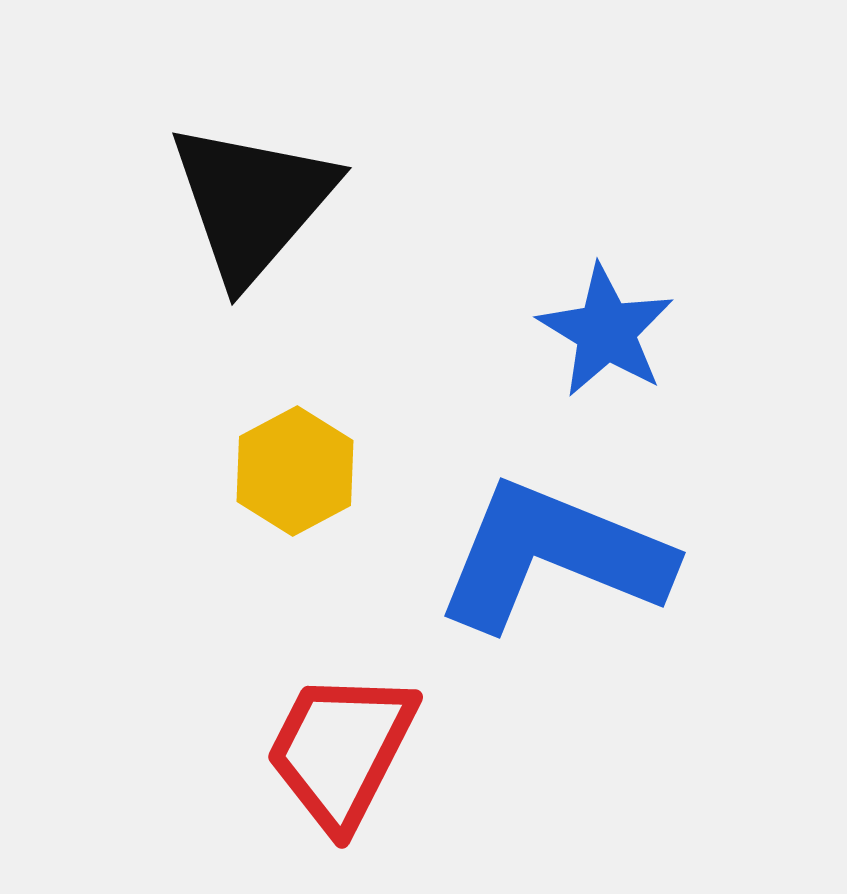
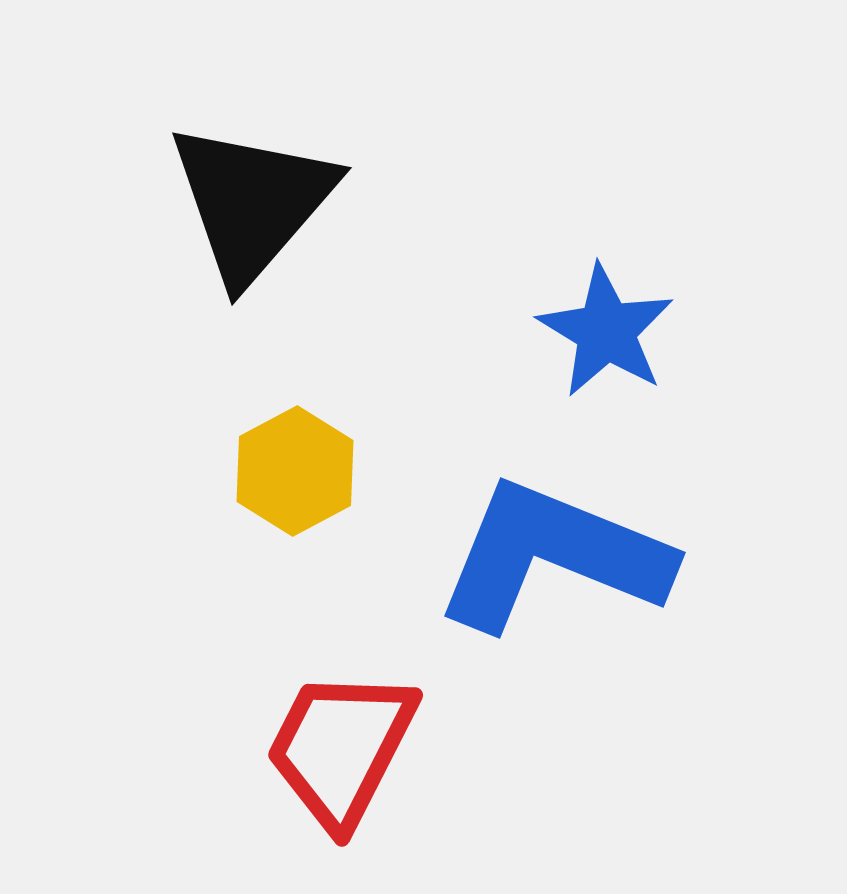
red trapezoid: moved 2 px up
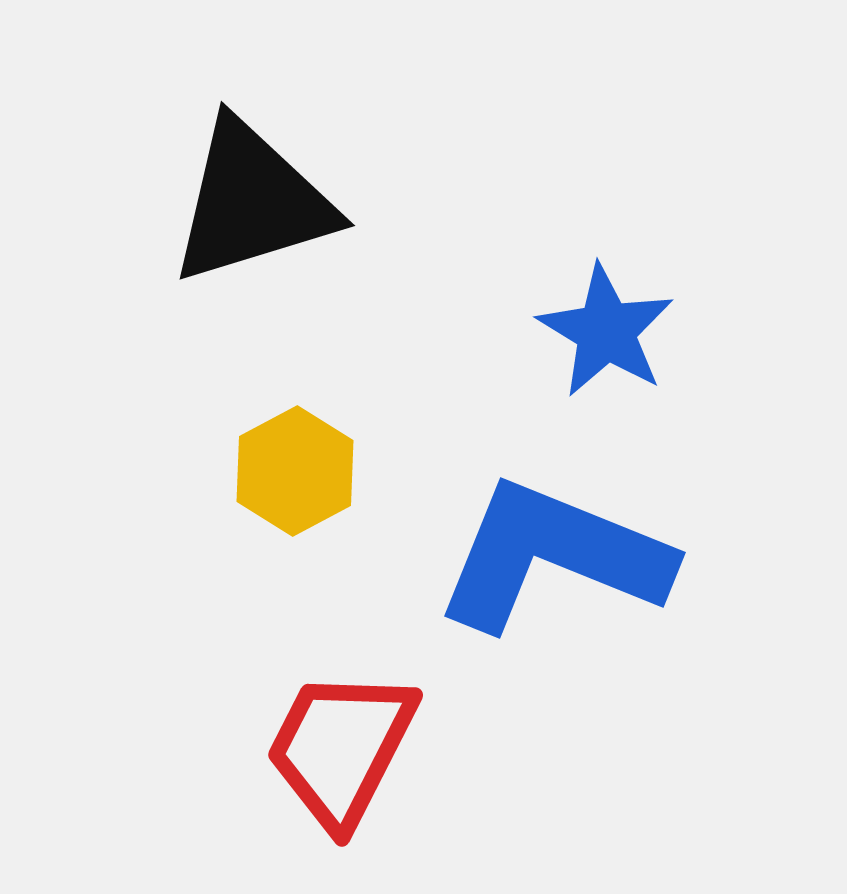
black triangle: rotated 32 degrees clockwise
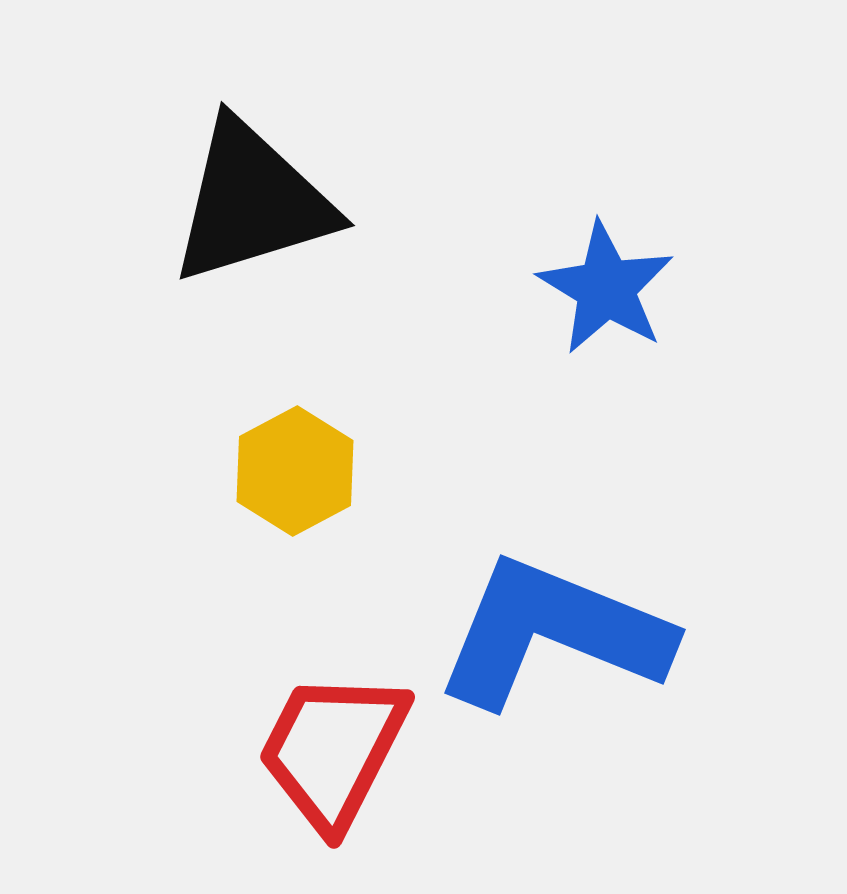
blue star: moved 43 px up
blue L-shape: moved 77 px down
red trapezoid: moved 8 px left, 2 px down
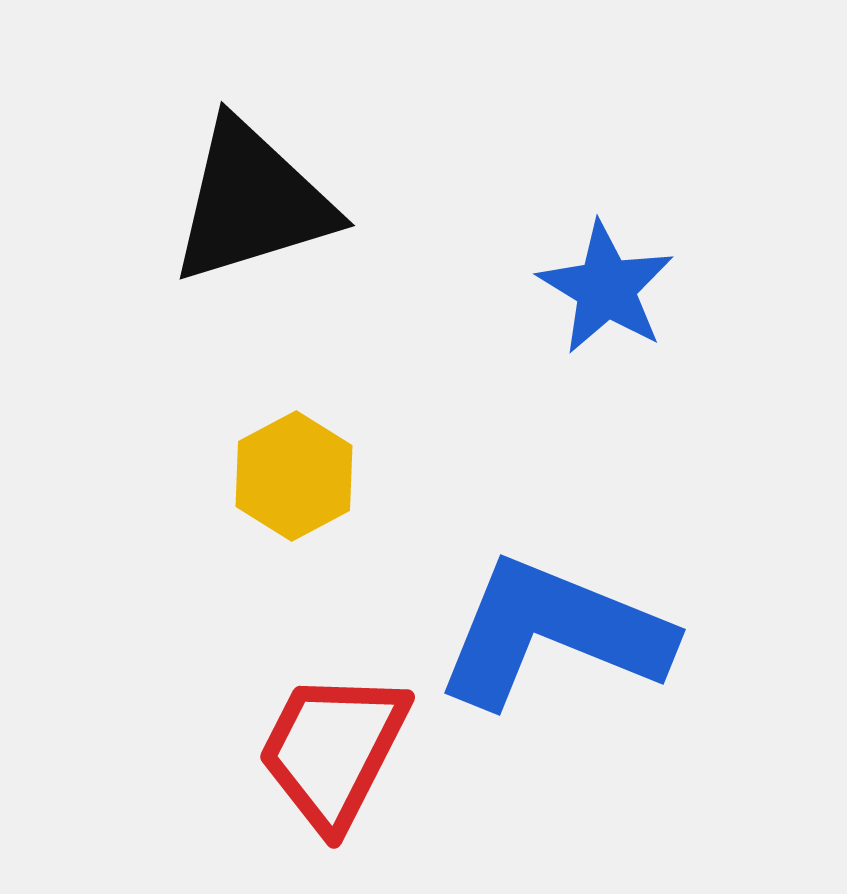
yellow hexagon: moved 1 px left, 5 px down
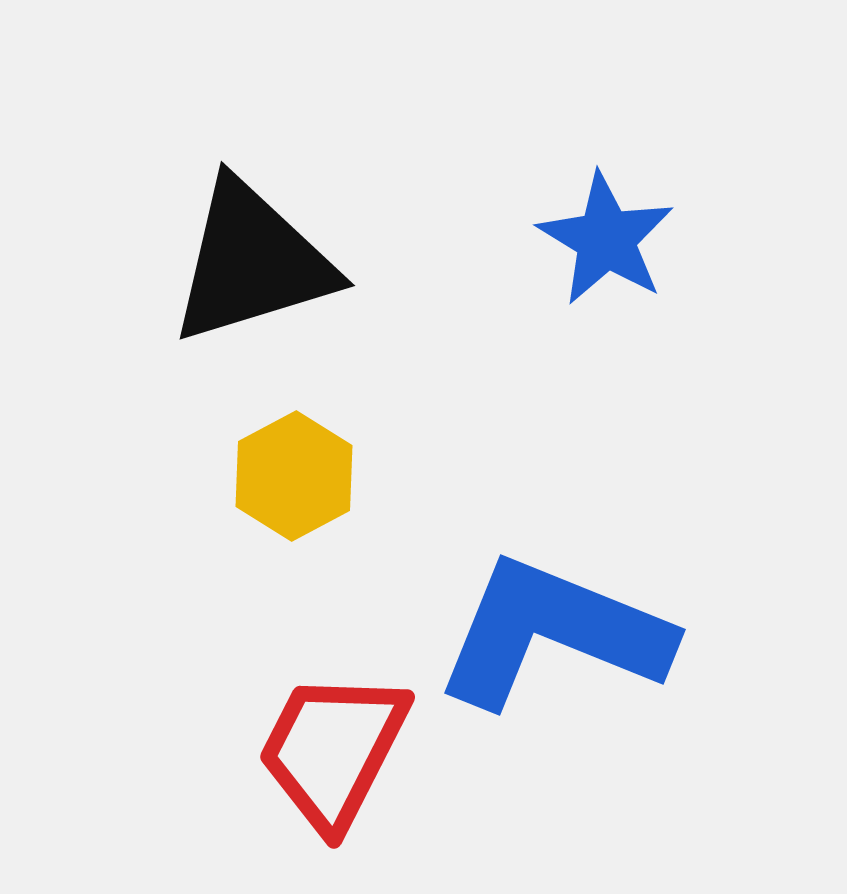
black triangle: moved 60 px down
blue star: moved 49 px up
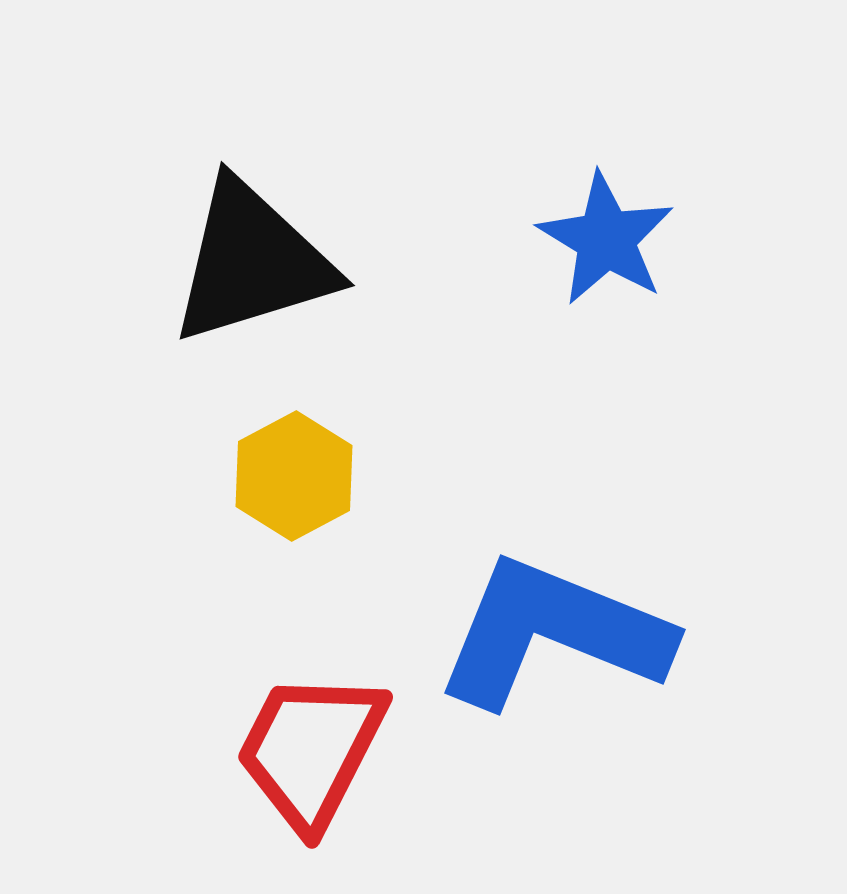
red trapezoid: moved 22 px left
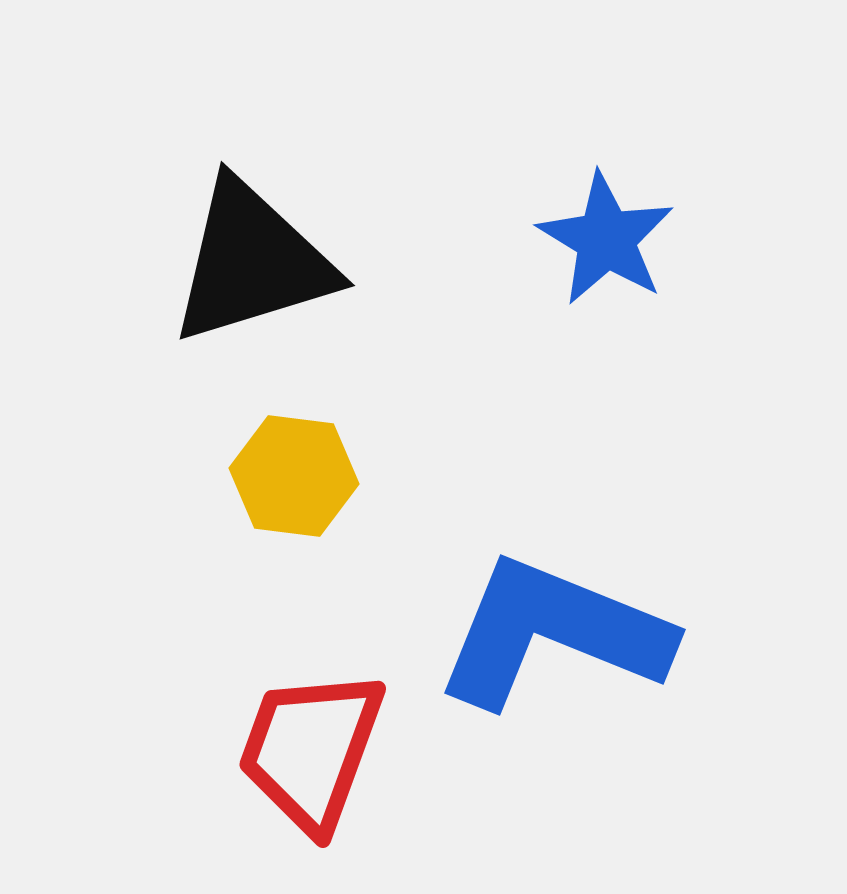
yellow hexagon: rotated 25 degrees counterclockwise
red trapezoid: rotated 7 degrees counterclockwise
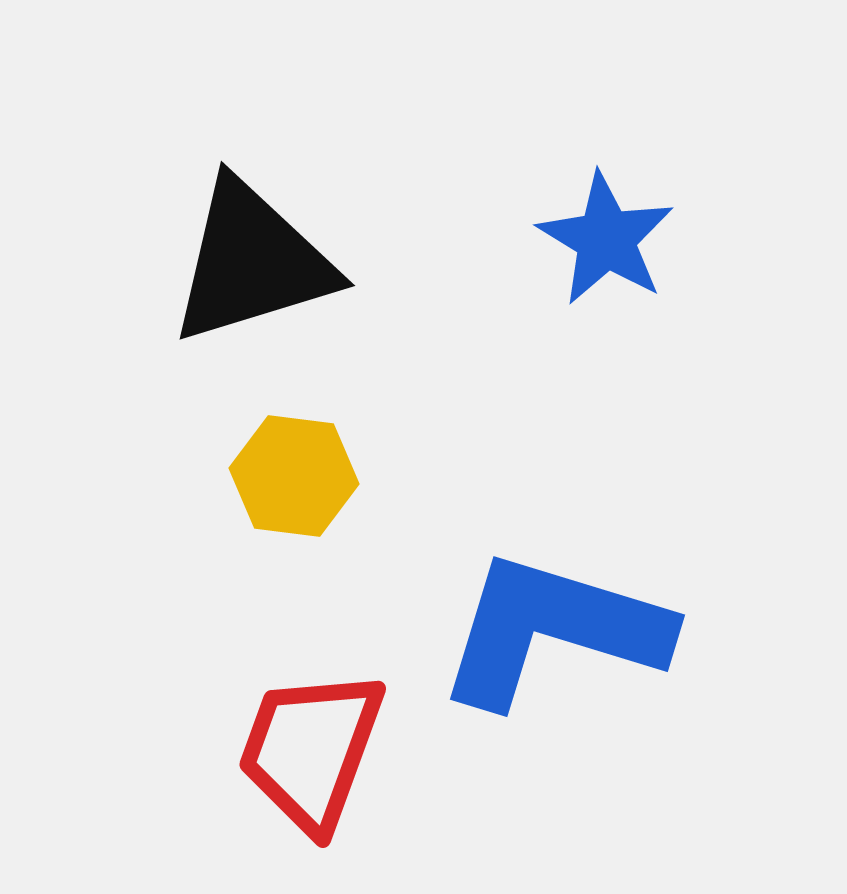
blue L-shape: moved 3 px up; rotated 5 degrees counterclockwise
